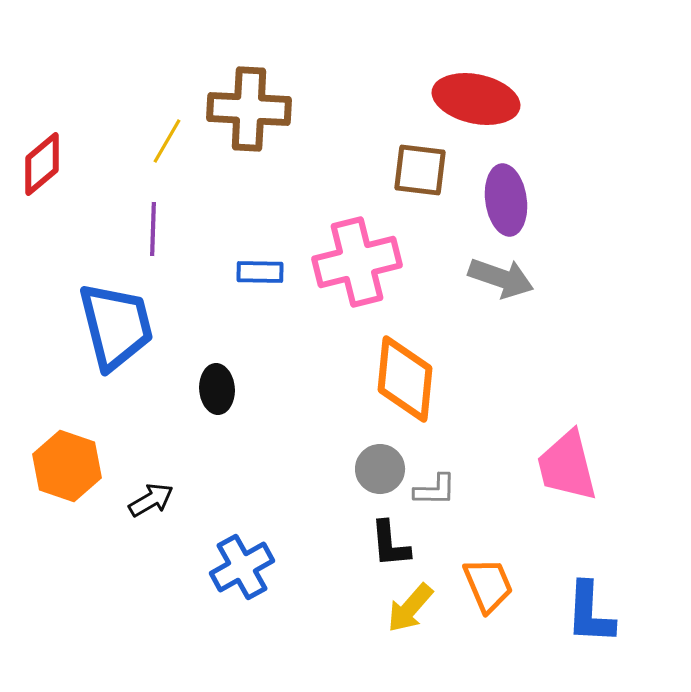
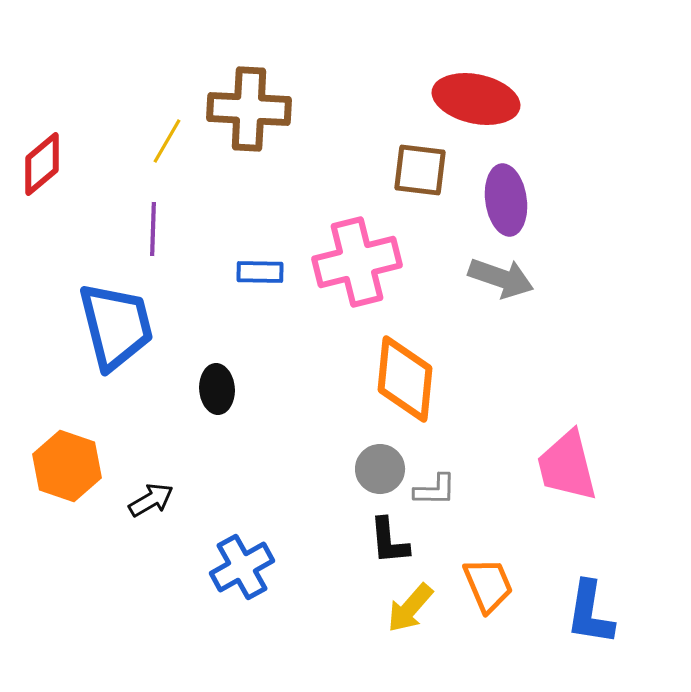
black L-shape: moved 1 px left, 3 px up
blue L-shape: rotated 6 degrees clockwise
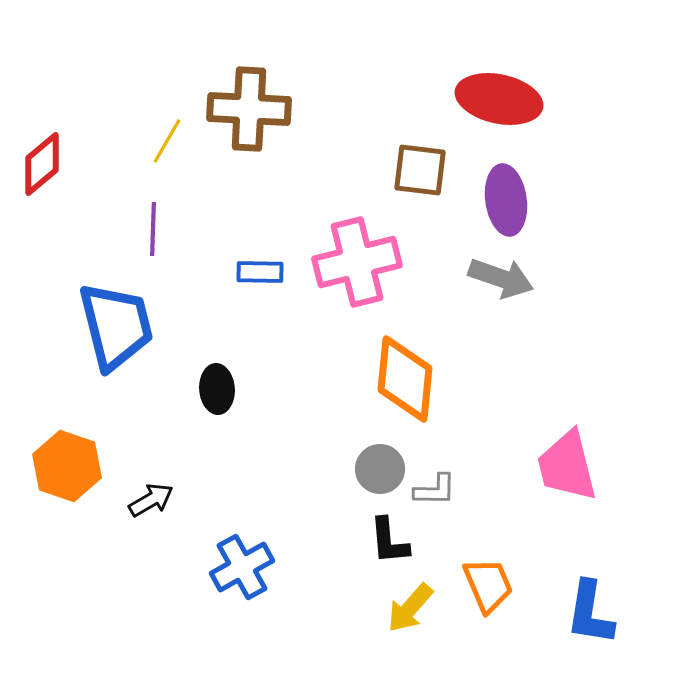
red ellipse: moved 23 px right
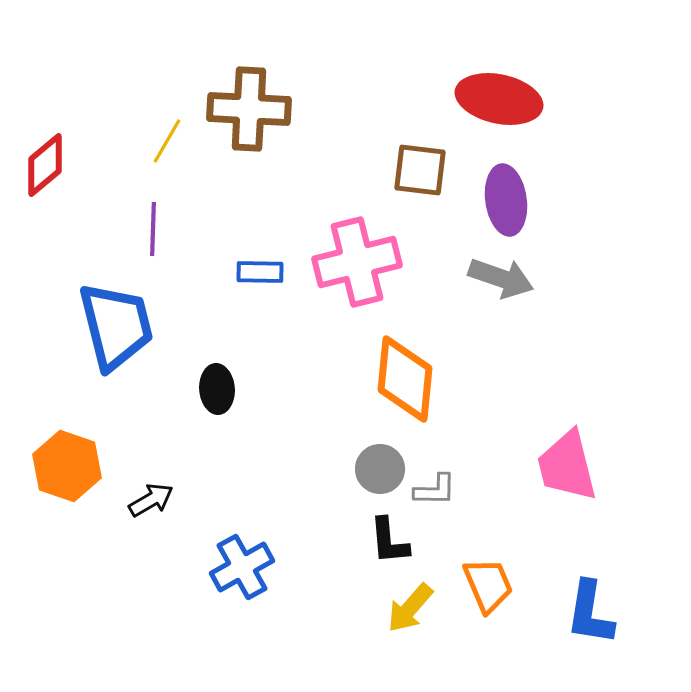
red diamond: moved 3 px right, 1 px down
